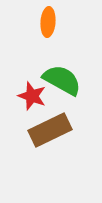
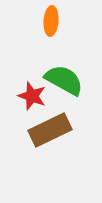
orange ellipse: moved 3 px right, 1 px up
green semicircle: moved 2 px right
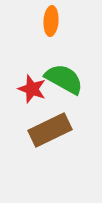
green semicircle: moved 1 px up
red star: moved 7 px up
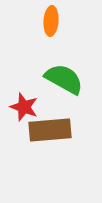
red star: moved 8 px left, 18 px down
brown rectangle: rotated 21 degrees clockwise
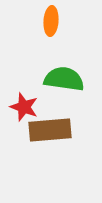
green semicircle: rotated 21 degrees counterclockwise
